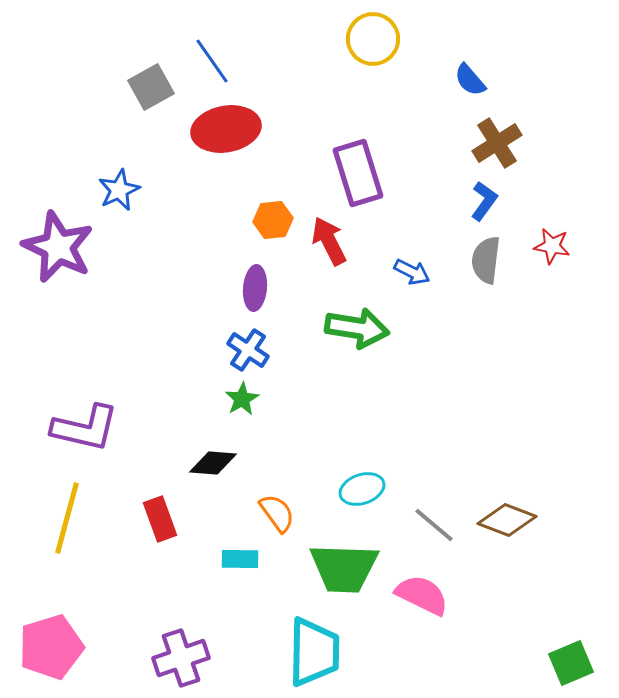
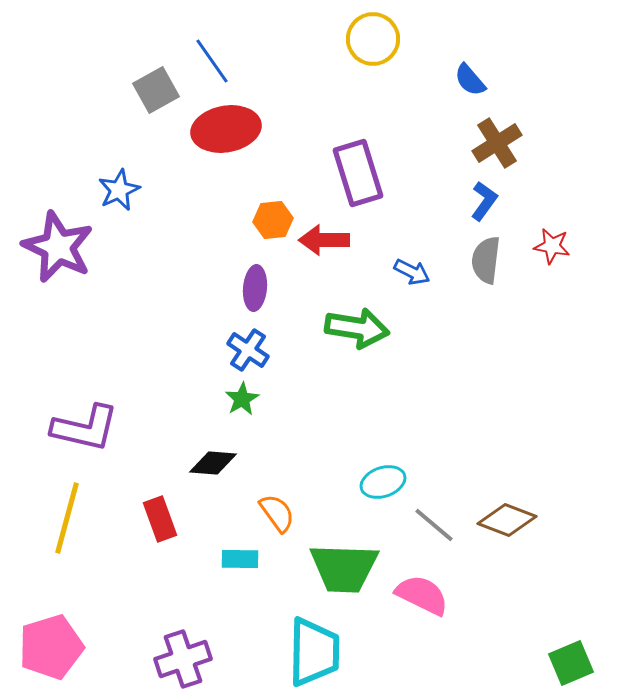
gray square: moved 5 px right, 3 px down
red arrow: moved 5 px left, 1 px up; rotated 63 degrees counterclockwise
cyan ellipse: moved 21 px right, 7 px up
purple cross: moved 2 px right, 1 px down
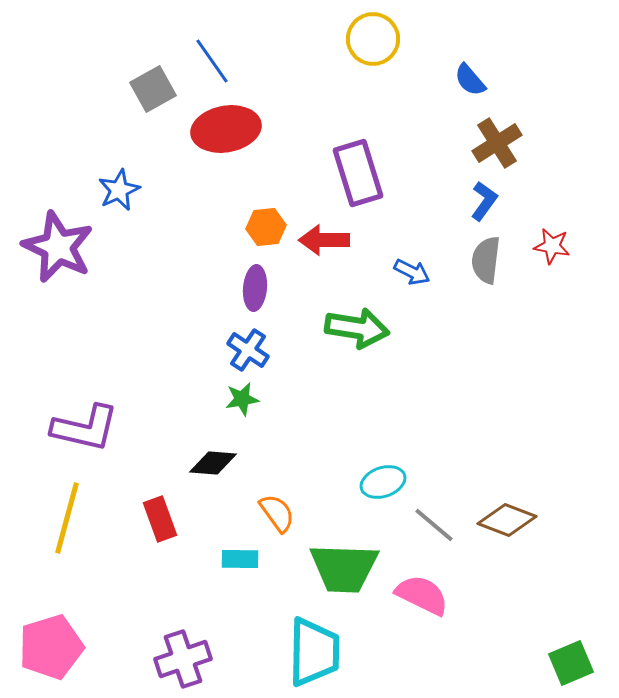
gray square: moved 3 px left, 1 px up
orange hexagon: moved 7 px left, 7 px down
green star: rotated 20 degrees clockwise
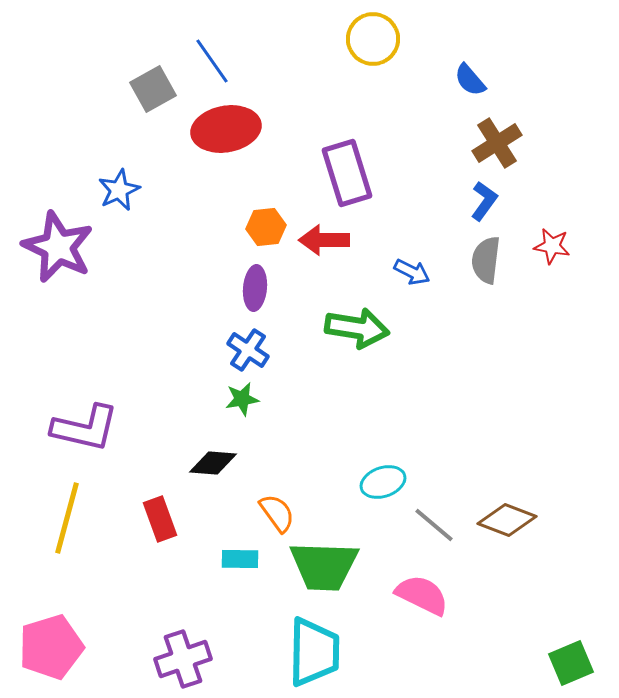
purple rectangle: moved 11 px left
green trapezoid: moved 20 px left, 2 px up
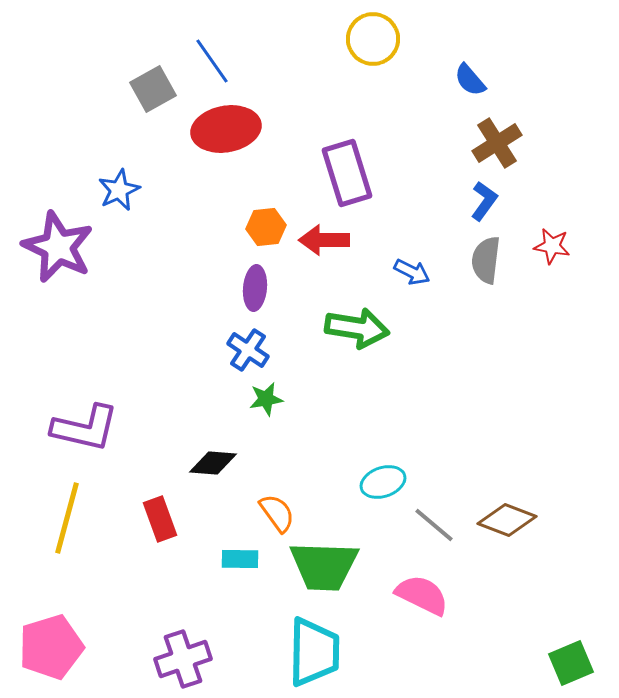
green star: moved 24 px right
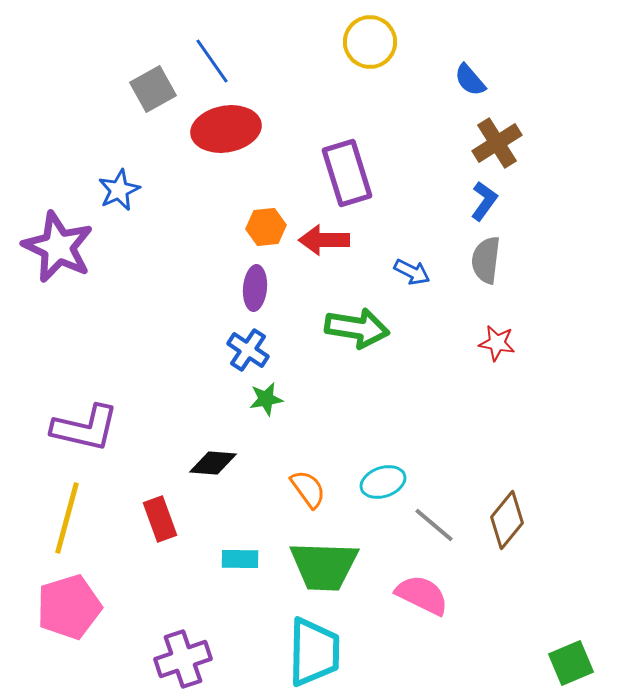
yellow circle: moved 3 px left, 3 px down
red star: moved 55 px left, 97 px down
orange semicircle: moved 31 px right, 24 px up
brown diamond: rotated 72 degrees counterclockwise
pink pentagon: moved 18 px right, 40 px up
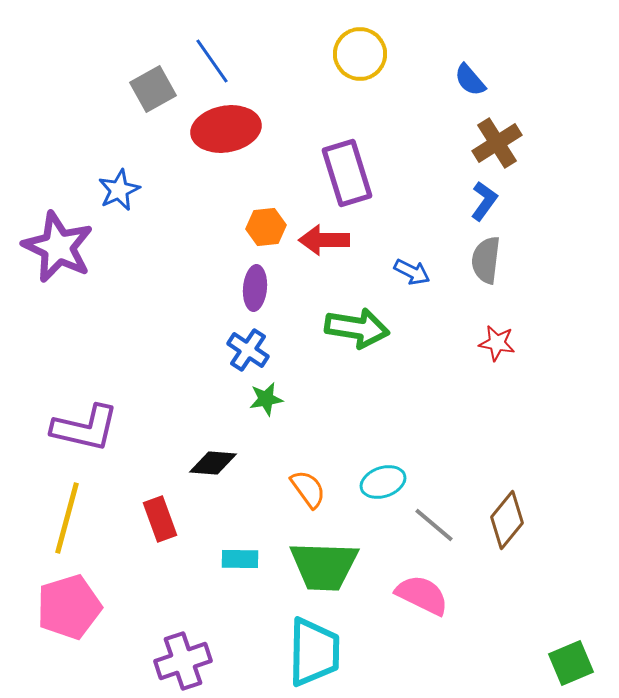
yellow circle: moved 10 px left, 12 px down
purple cross: moved 2 px down
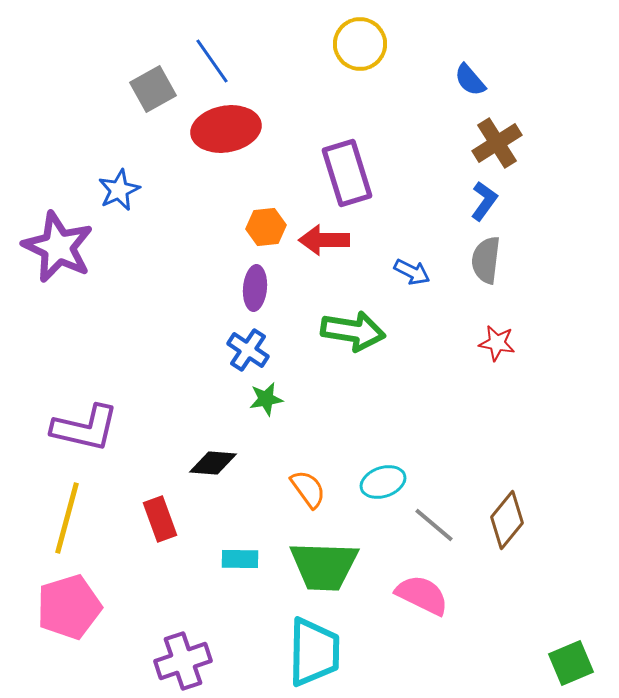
yellow circle: moved 10 px up
green arrow: moved 4 px left, 3 px down
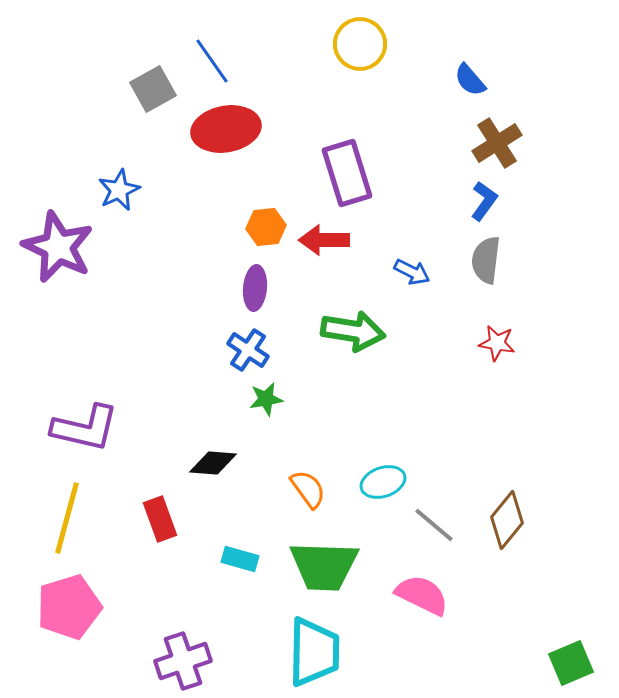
cyan rectangle: rotated 15 degrees clockwise
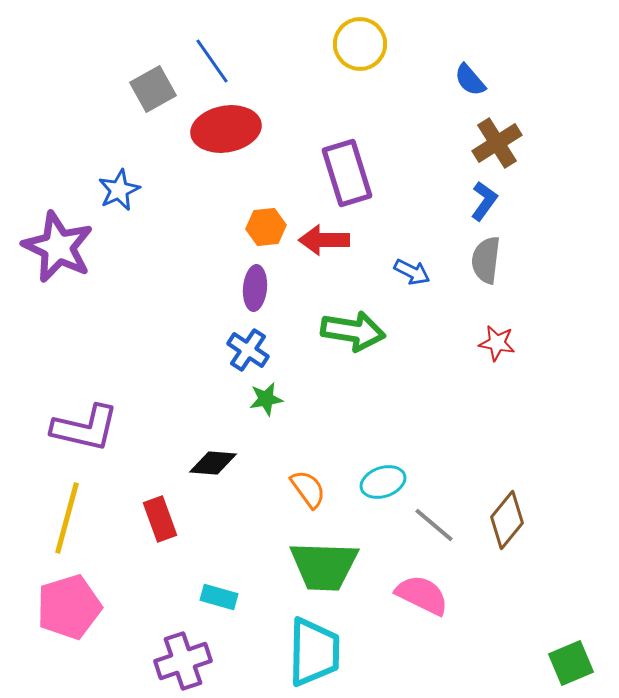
cyan rectangle: moved 21 px left, 38 px down
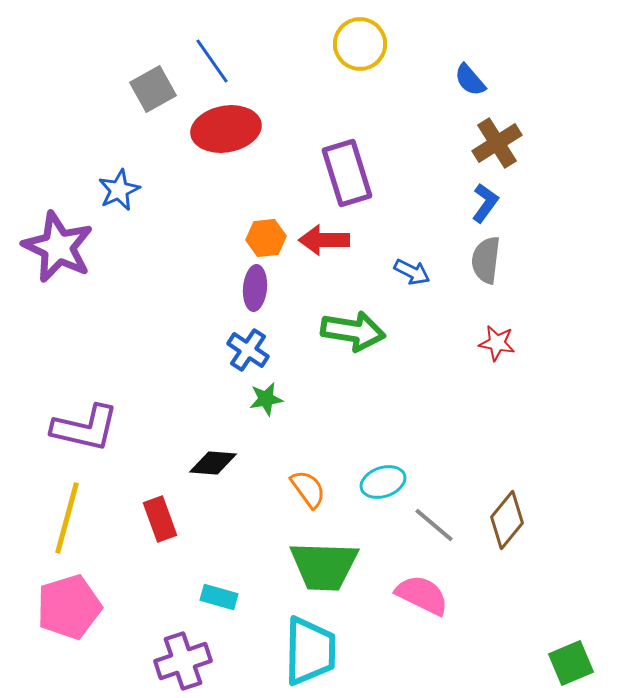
blue L-shape: moved 1 px right, 2 px down
orange hexagon: moved 11 px down
cyan trapezoid: moved 4 px left, 1 px up
